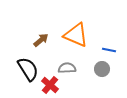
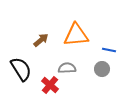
orange triangle: rotated 28 degrees counterclockwise
black semicircle: moved 7 px left
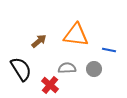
orange triangle: rotated 12 degrees clockwise
brown arrow: moved 2 px left, 1 px down
gray circle: moved 8 px left
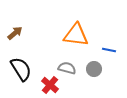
brown arrow: moved 24 px left, 8 px up
gray semicircle: rotated 18 degrees clockwise
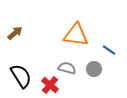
blue line: rotated 24 degrees clockwise
black semicircle: moved 7 px down
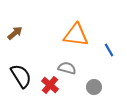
blue line: rotated 24 degrees clockwise
gray circle: moved 18 px down
